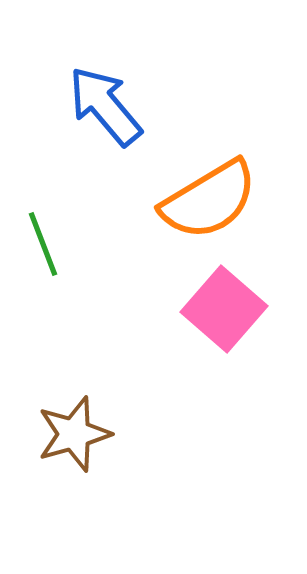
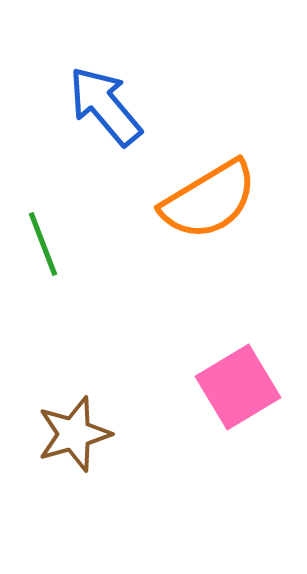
pink square: moved 14 px right, 78 px down; rotated 18 degrees clockwise
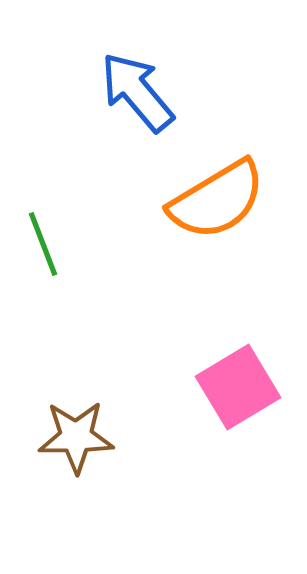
blue arrow: moved 32 px right, 14 px up
orange semicircle: moved 8 px right
brown star: moved 2 px right, 3 px down; rotated 16 degrees clockwise
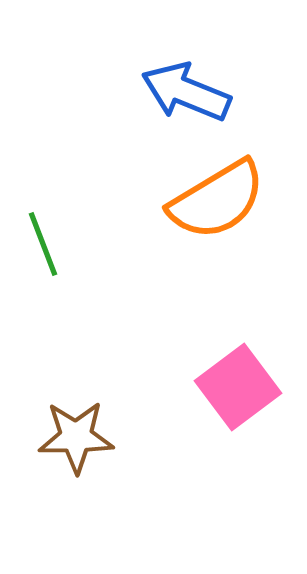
blue arrow: moved 49 px right; rotated 28 degrees counterclockwise
pink square: rotated 6 degrees counterclockwise
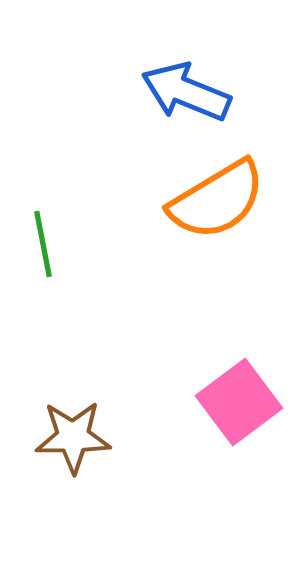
green line: rotated 10 degrees clockwise
pink square: moved 1 px right, 15 px down
brown star: moved 3 px left
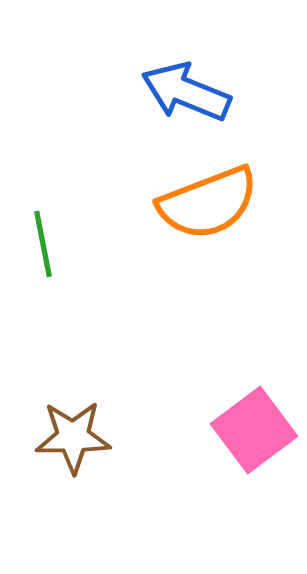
orange semicircle: moved 9 px left, 3 px down; rotated 10 degrees clockwise
pink square: moved 15 px right, 28 px down
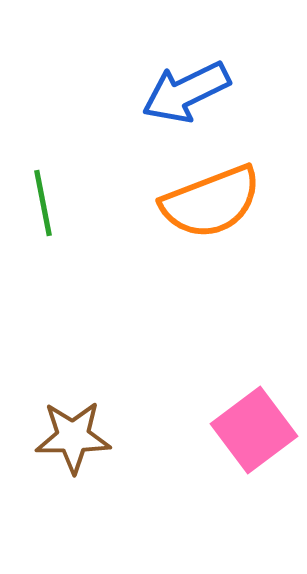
blue arrow: rotated 48 degrees counterclockwise
orange semicircle: moved 3 px right, 1 px up
green line: moved 41 px up
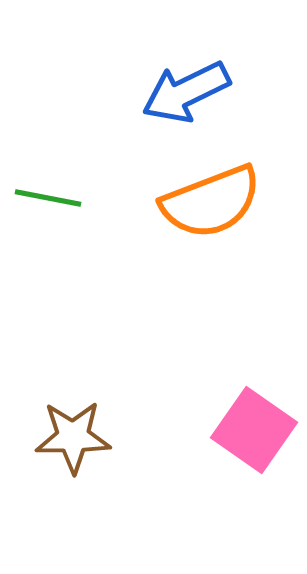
green line: moved 5 px right, 5 px up; rotated 68 degrees counterclockwise
pink square: rotated 18 degrees counterclockwise
